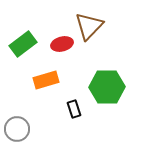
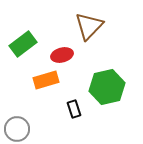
red ellipse: moved 11 px down
green hexagon: rotated 12 degrees counterclockwise
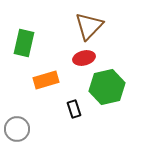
green rectangle: moved 1 px right, 1 px up; rotated 40 degrees counterclockwise
red ellipse: moved 22 px right, 3 px down
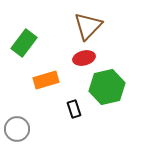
brown triangle: moved 1 px left
green rectangle: rotated 24 degrees clockwise
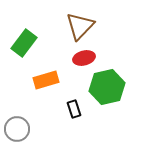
brown triangle: moved 8 px left
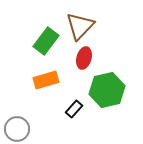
green rectangle: moved 22 px right, 2 px up
red ellipse: rotated 60 degrees counterclockwise
green hexagon: moved 3 px down
black rectangle: rotated 60 degrees clockwise
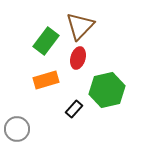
red ellipse: moved 6 px left
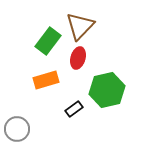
green rectangle: moved 2 px right
black rectangle: rotated 12 degrees clockwise
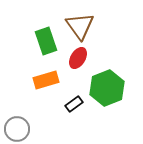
brown triangle: rotated 20 degrees counterclockwise
green rectangle: moved 2 px left; rotated 56 degrees counterclockwise
red ellipse: rotated 15 degrees clockwise
green hexagon: moved 2 px up; rotated 8 degrees counterclockwise
black rectangle: moved 5 px up
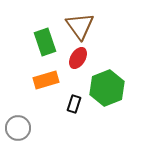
green rectangle: moved 1 px left, 1 px down
black rectangle: rotated 36 degrees counterclockwise
gray circle: moved 1 px right, 1 px up
